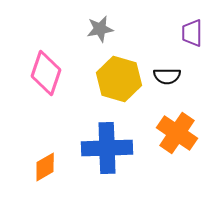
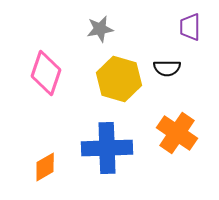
purple trapezoid: moved 2 px left, 6 px up
black semicircle: moved 8 px up
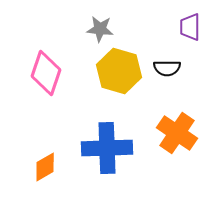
gray star: rotated 16 degrees clockwise
yellow hexagon: moved 8 px up
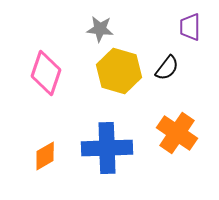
black semicircle: rotated 52 degrees counterclockwise
orange diamond: moved 11 px up
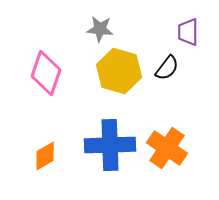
purple trapezoid: moved 2 px left, 5 px down
orange cross: moved 10 px left, 15 px down
blue cross: moved 3 px right, 3 px up
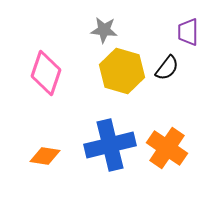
gray star: moved 4 px right, 1 px down
yellow hexagon: moved 3 px right
blue cross: rotated 12 degrees counterclockwise
orange diamond: rotated 40 degrees clockwise
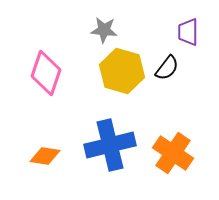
orange cross: moved 6 px right, 5 px down
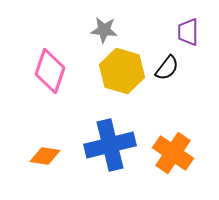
pink diamond: moved 4 px right, 2 px up
